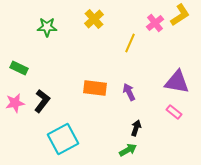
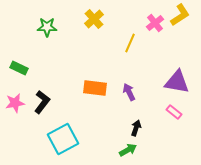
black L-shape: moved 1 px down
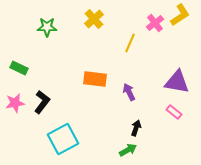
orange rectangle: moved 9 px up
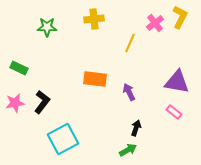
yellow L-shape: moved 2 px down; rotated 30 degrees counterclockwise
yellow cross: rotated 36 degrees clockwise
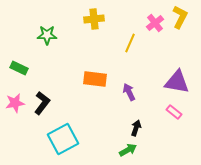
green star: moved 8 px down
black L-shape: moved 1 px down
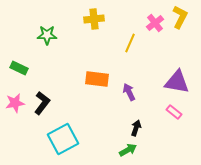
orange rectangle: moved 2 px right
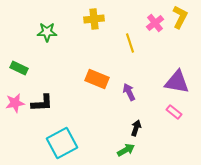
green star: moved 3 px up
yellow line: rotated 42 degrees counterclockwise
orange rectangle: rotated 15 degrees clockwise
black L-shape: rotated 50 degrees clockwise
cyan square: moved 1 px left, 4 px down
green arrow: moved 2 px left
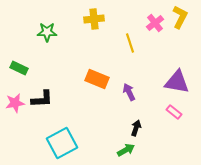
black L-shape: moved 4 px up
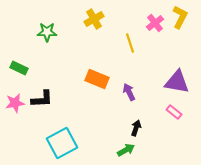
yellow cross: rotated 24 degrees counterclockwise
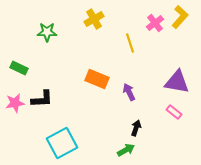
yellow L-shape: rotated 15 degrees clockwise
